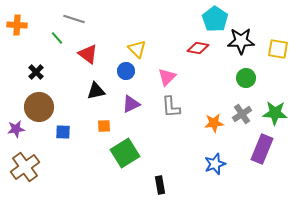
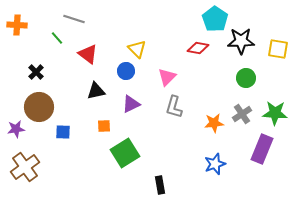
gray L-shape: moved 3 px right; rotated 20 degrees clockwise
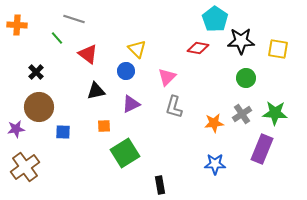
blue star: rotated 20 degrees clockwise
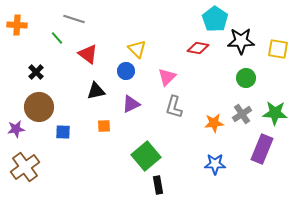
green square: moved 21 px right, 3 px down; rotated 8 degrees counterclockwise
black rectangle: moved 2 px left
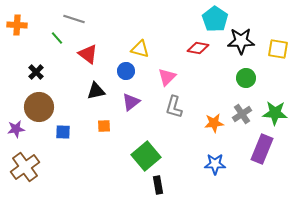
yellow triangle: moved 3 px right; rotated 30 degrees counterclockwise
purple triangle: moved 2 px up; rotated 12 degrees counterclockwise
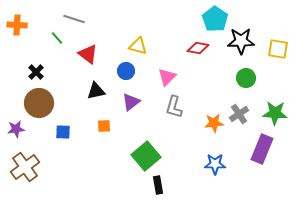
yellow triangle: moved 2 px left, 3 px up
brown circle: moved 4 px up
gray cross: moved 3 px left
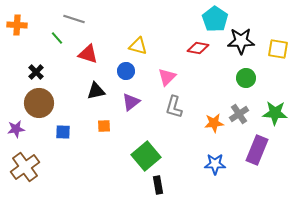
red triangle: rotated 20 degrees counterclockwise
purple rectangle: moved 5 px left, 1 px down
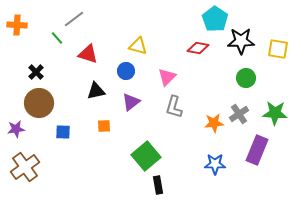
gray line: rotated 55 degrees counterclockwise
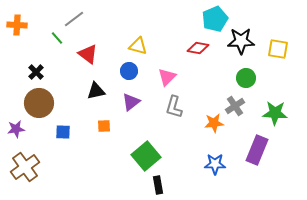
cyan pentagon: rotated 15 degrees clockwise
red triangle: rotated 20 degrees clockwise
blue circle: moved 3 px right
gray cross: moved 4 px left, 8 px up
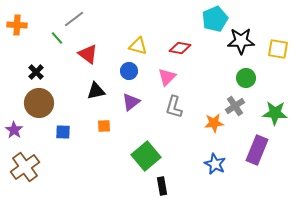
red diamond: moved 18 px left
purple star: moved 2 px left, 1 px down; rotated 30 degrees counterclockwise
blue star: rotated 25 degrees clockwise
black rectangle: moved 4 px right, 1 px down
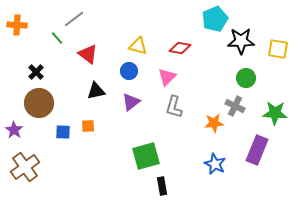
gray cross: rotated 30 degrees counterclockwise
orange square: moved 16 px left
green square: rotated 24 degrees clockwise
